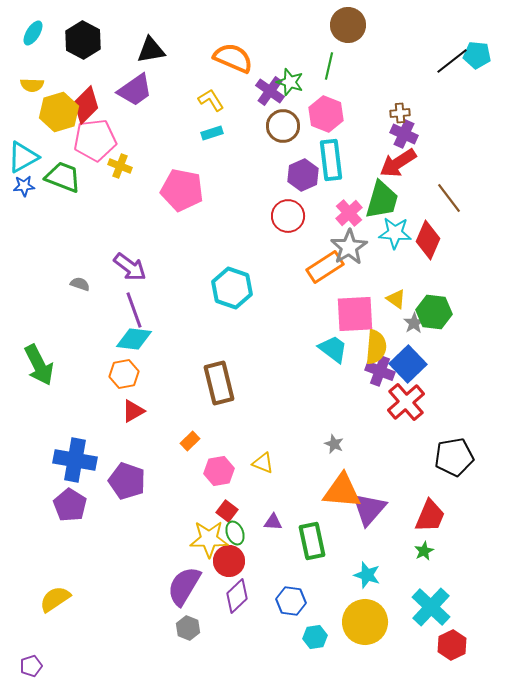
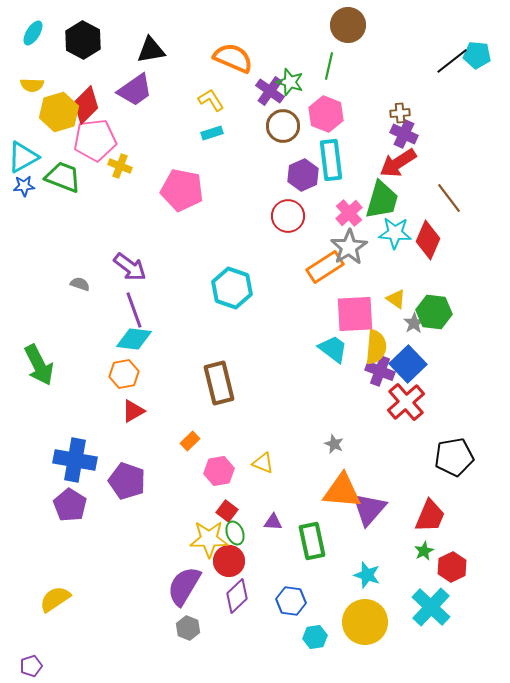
red hexagon at (452, 645): moved 78 px up
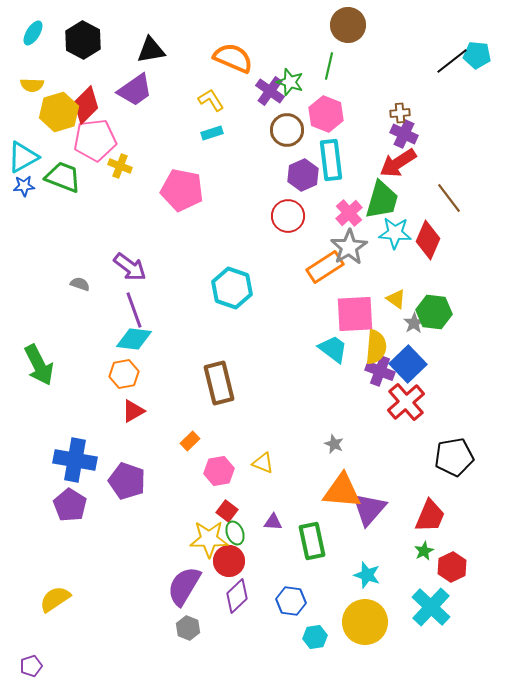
brown circle at (283, 126): moved 4 px right, 4 px down
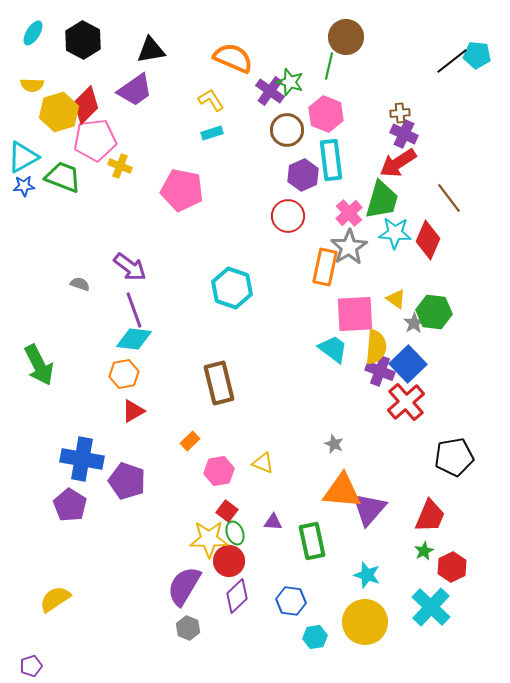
brown circle at (348, 25): moved 2 px left, 12 px down
orange rectangle at (325, 267): rotated 45 degrees counterclockwise
blue cross at (75, 460): moved 7 px right, 1 px up
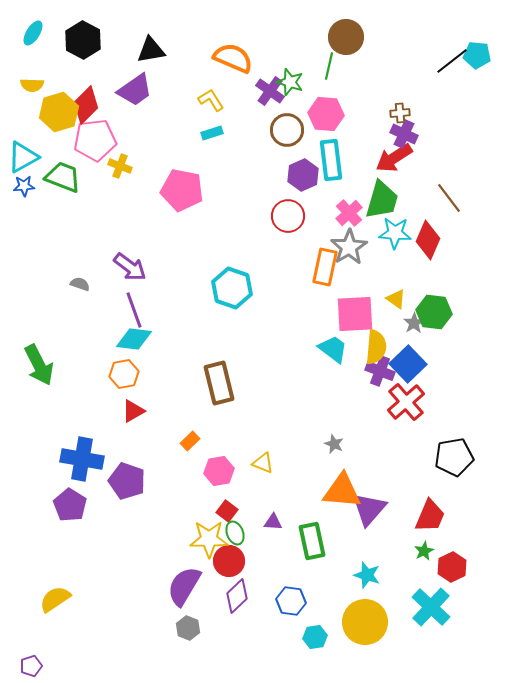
pink hexagon at (326, 114): rotated 16 degrees counterclockwise
red arrow at (398, 163): moved 4 px left, 5 px up
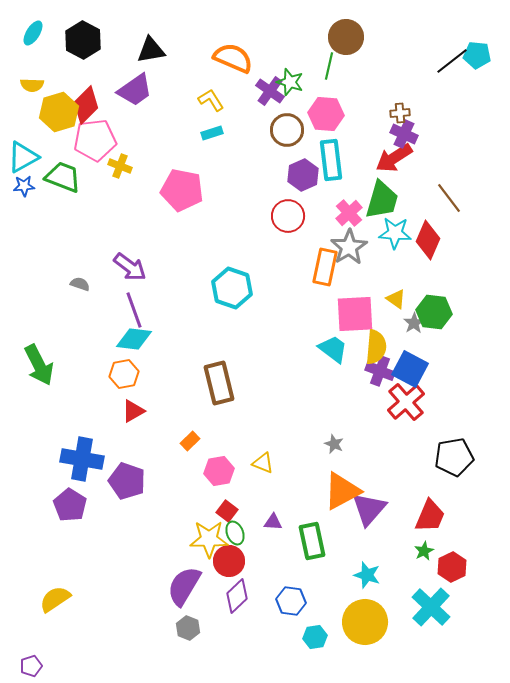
blue square at (408, 364): moved 2 px right, 5 px down; rotated 18 degrees counterclockwise
orange triangle at (342, 491): rotated 33 degrees counterclockwise
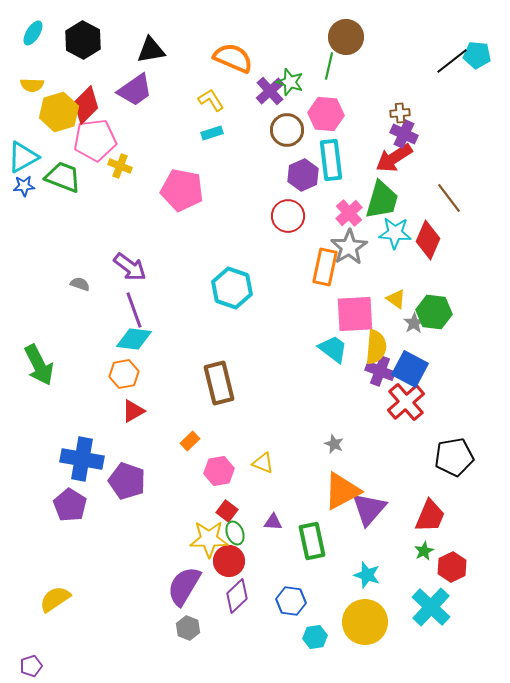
purple cross at (270, 91): rotated 12 degrees clockwise
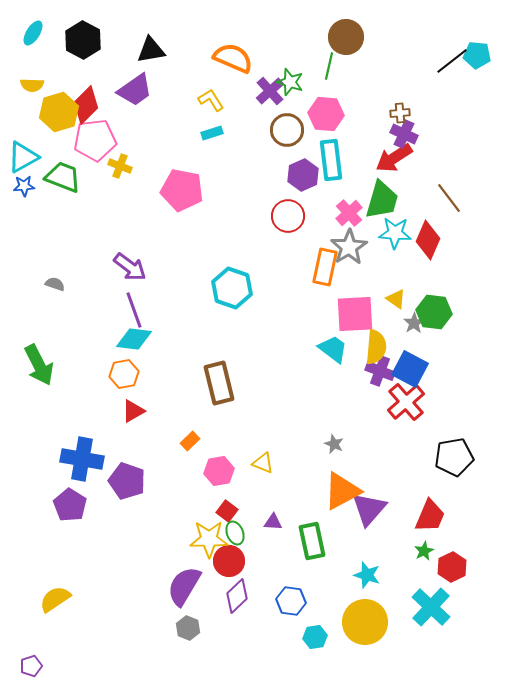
gray semicircle at (80, 284): moved 25 px left
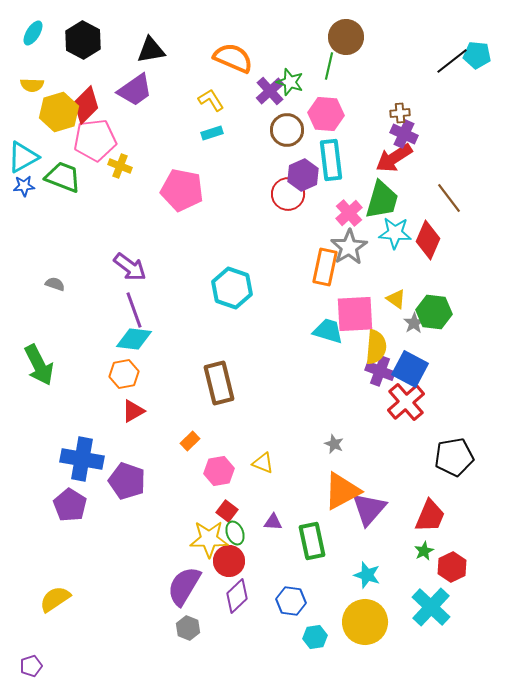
red circle at (288, 216): moved 22 px up
cyan trapezoid at (333, 349): moved 5 px left, 18 px up; rotated 20 degrees counterclockwise
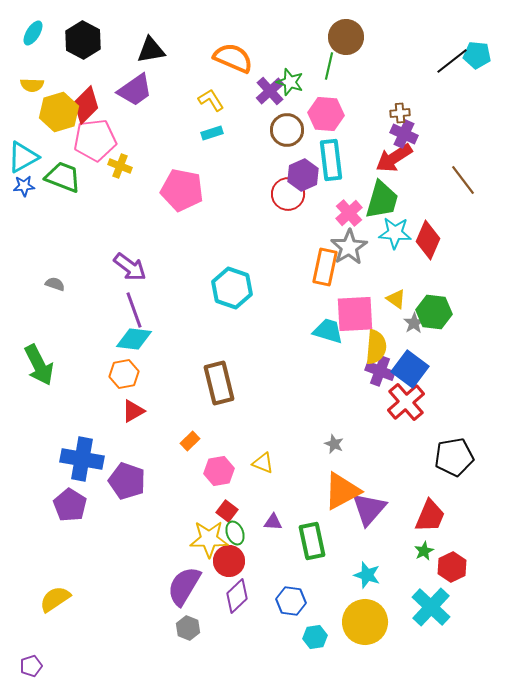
brown line at (449, 198): moved 14 px right, 18 px up
blue square at (410, 369): rotated 9 degrees clockwise
